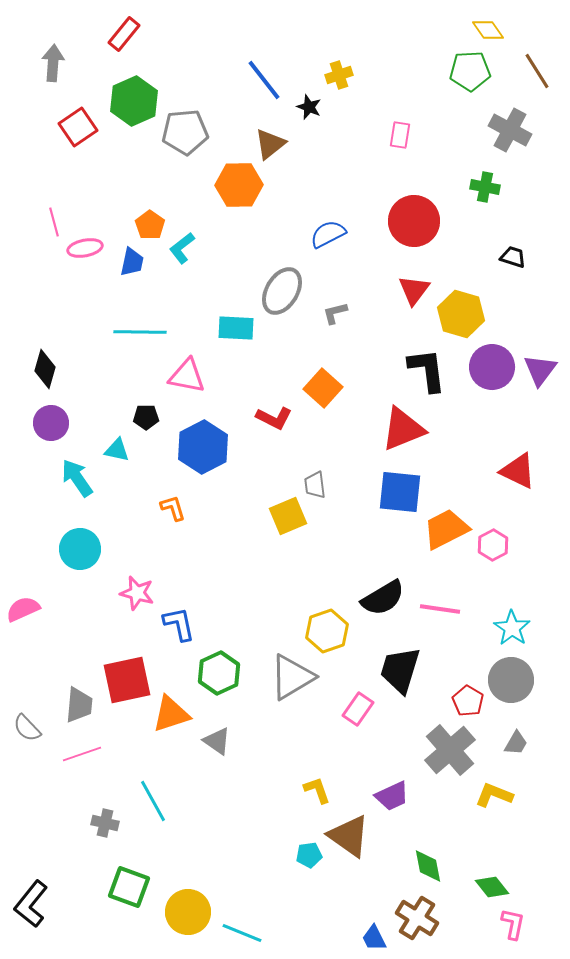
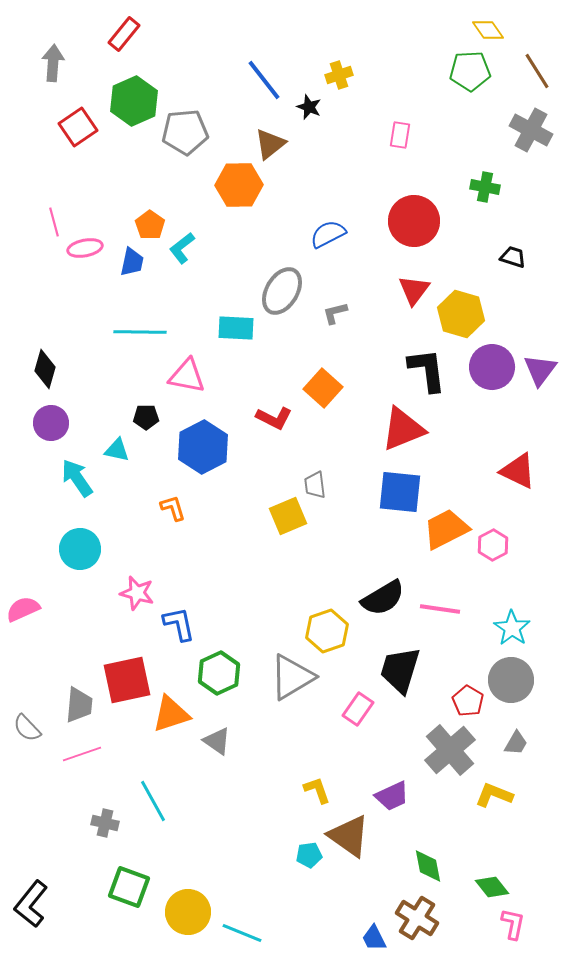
gray cross at (510, 130): moved 21 px right
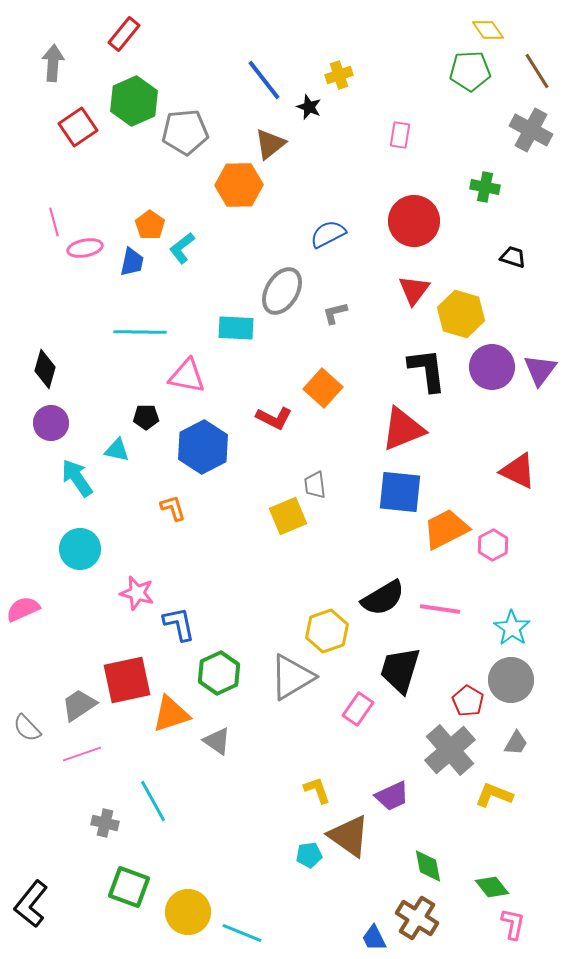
gray trapezoid at (79, 705): rotated 129 degrees counterclockwise
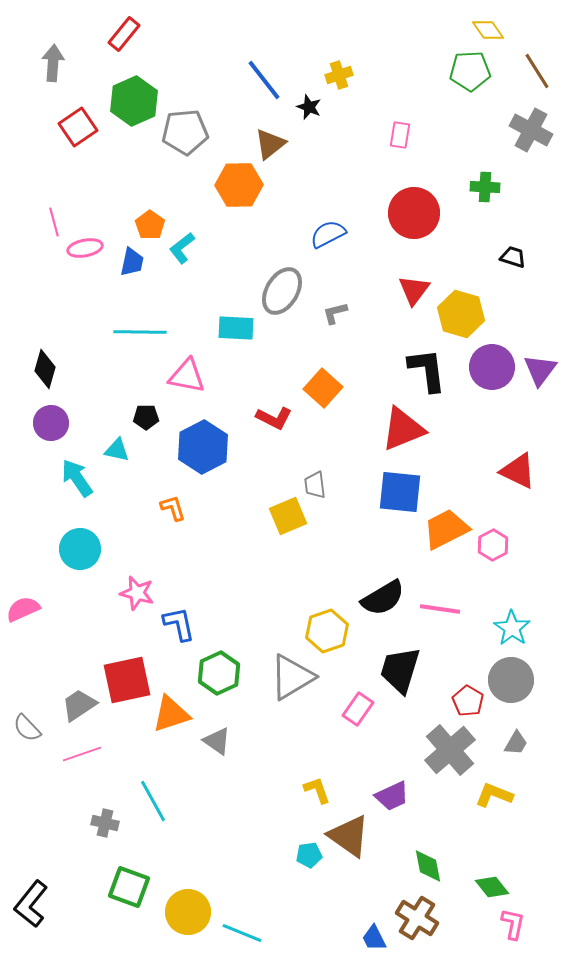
green cross at (485, 187): rotated 8 degrees counterclockwise
red circle at (414, 221): moved 8 px up
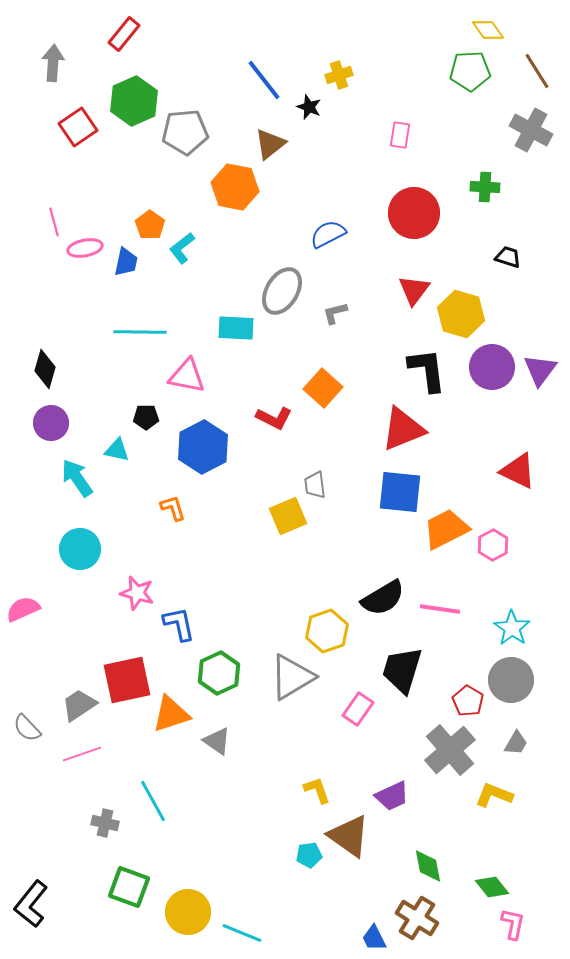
orange hexagon at (239, 185): moved 4 px left, 2 px down; rotated 12 degrees clockwise
black trapezoid at (513, 257): moved 5 px left
blue trapezoid at (132, 262): moved 6 px left
black trapezoid at (400, 670): moved 2 px right
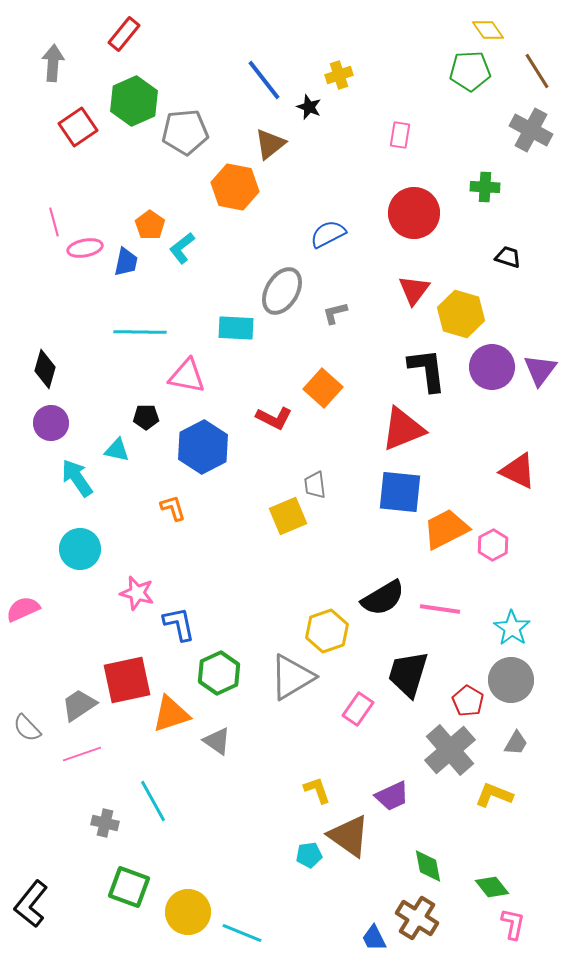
black trapezoid at (402, 670): moved 6 px right, 4 px down
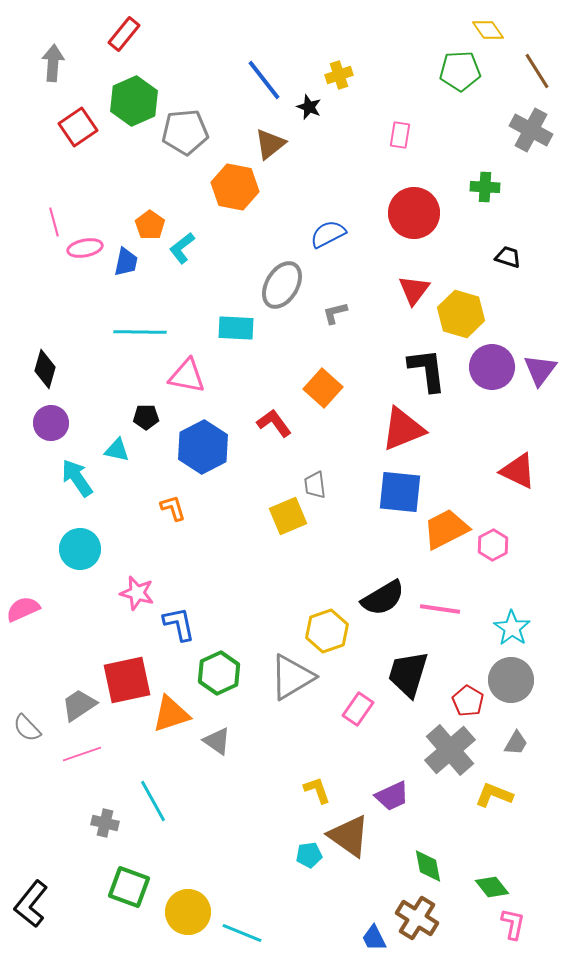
green pentagon at (470, 71): moved 10 px left
gray ellipse at (282, 291): moved 6 px up
red L-shape at (274, 418): moved 5 px down; rotated 153 degrees counterclockwise
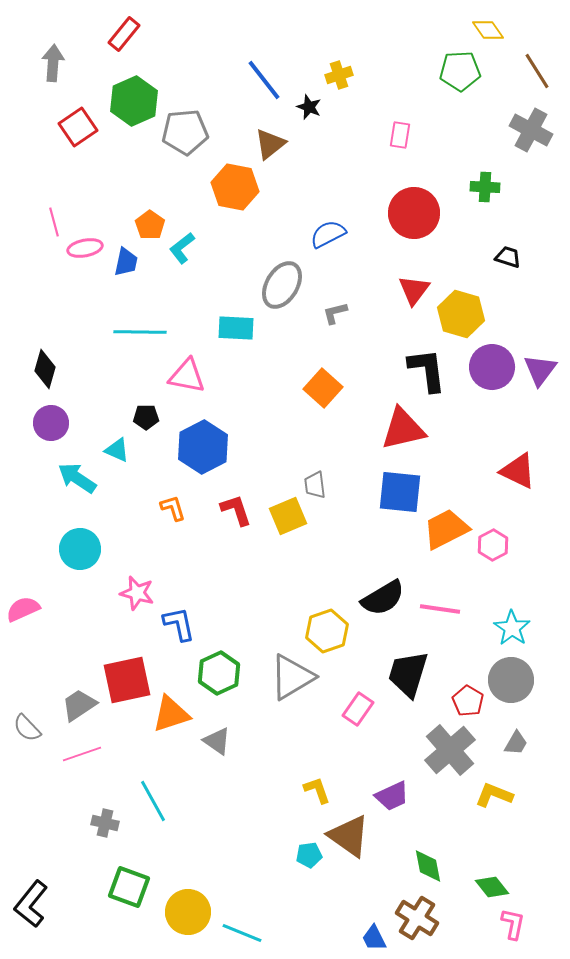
red L-shape at (274, 423): moved 38 px left, 87 px down; rotated 18 degrees clockwise
red triangle at (403, 429): rotated 9 degrees clockwise
cyan triangle at (117, 450): rotated 12 degrees clockwise
cyan arrow at (77, 478): rotated 21 degrees counterclockwise
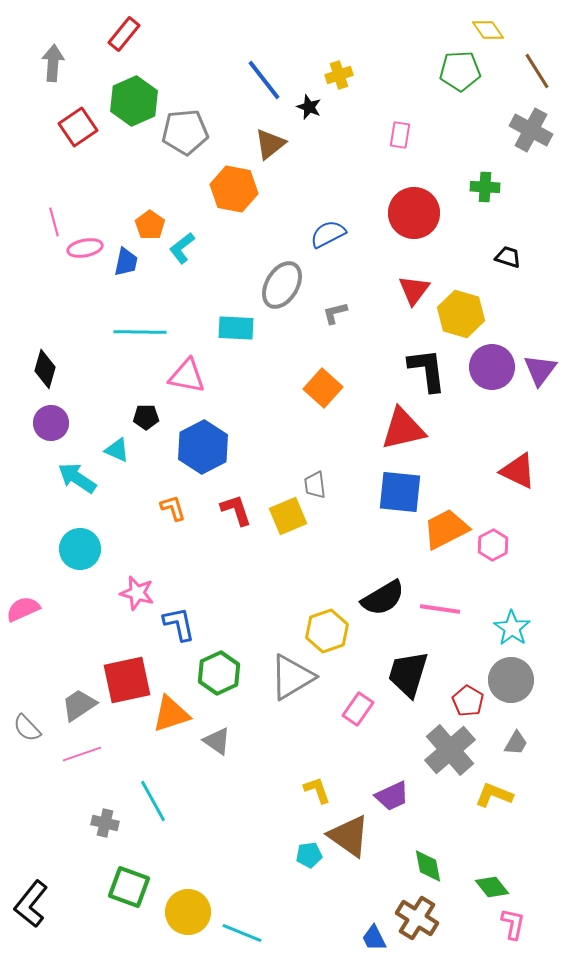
orange hexagon at (235, 187): moved 1 px left, 2 px down
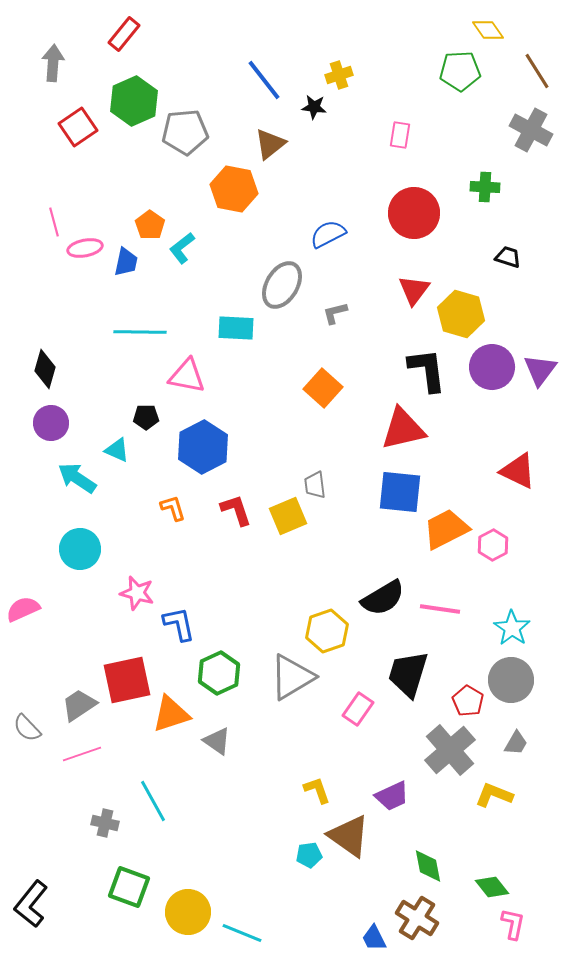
black star at (309, 107): moved 5 px right; rotated 15 degrees counterclockwise
